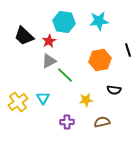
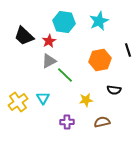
cyan star: rotated 18 degrees counterclockwise
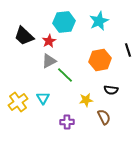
cyan hexagon: rotated 15 degrees counterclockwise
black semicircle: moved 3 px left
brown semicircle: moved 2 px right, 5 px up; rotated 77 degrees clockwise
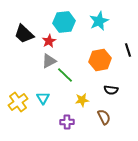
black trapezoid: moved 2 px up
yellow star: moved 4 px left
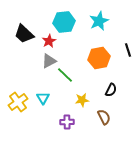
orange hexagon: moved 1 px left, 2 px up
black semicircle: rotated 72 degrees counterclockwise
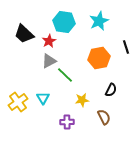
cyan hexagon: rotated 15 degrees clockwise
black line: moved 2 px left, 3 px up
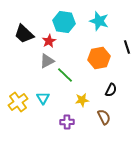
cyan star: rotated 30 degrees counterclockwise
black line: moved 1 px right
gray triangle: moved 2 px left
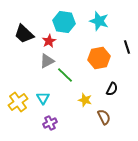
black semicircle: moved 1 px right, 1 px up
yellow star: moved 3 px right; rotated 24 degrees clockwise
purple cross: moved 17 px left, 1 px down; rotated 24 degrees counterclockwise
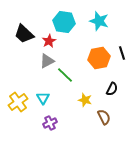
black line: moved 5 px left, 6 px down
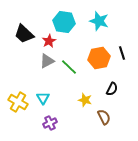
green line: moved 4 px right, 8 px up
yellow cross: rotated 24 degrees counterclockwise
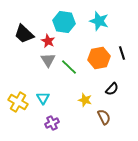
red star: moved 1 px left; rotated 16 degrees counterclockwise
gray triangle: moved 1 px right, 1 px up; rotated 35 degrees counterclockwise
black semicircle: rotated 16 degrees clockwise
purple cross: moved 2 px right
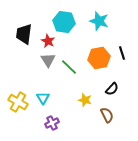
black trapezoid: rotated 55 degrees clockwise
brown semicircle: moved 3 px right, 2 px up
